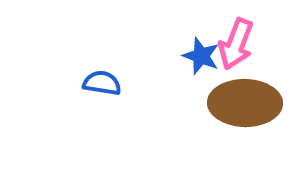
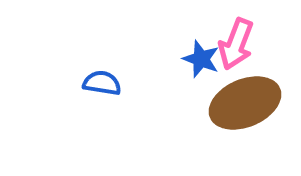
blue star: moved 3 px down
brown ellipse: rotated 24 degrees counterclockwise
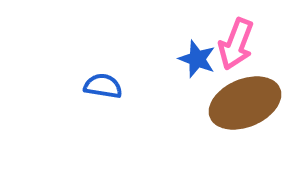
blue star: moved 4 px left
blue semicircle: moved 1 px right, 3 px down
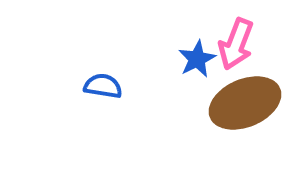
blue star: rotated 24 degrees clockwise
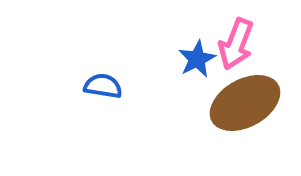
brown ellipse: rotated 6 degrees counterclockwise
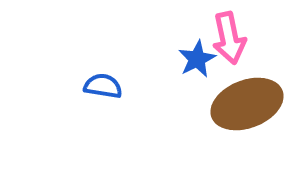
pink arrow: moved 7 px left, 6 px up; rotated 33 degrees counterclockwise
brown ellipse: moved 2 px right, 1 px down; rotated 8 degrees clockwise
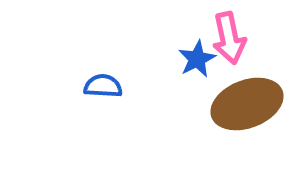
blue semicircle: rotated 6 degrees counterclockwise
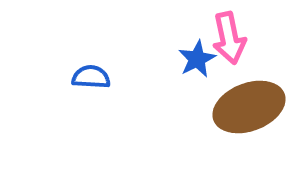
blue semicircle: moved 12 px left, 9 px up
brown ellipse: moved 2 px right, 3 px down
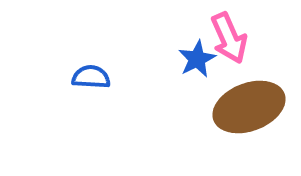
pink arrow: rotated 12 degrees counterclockwise
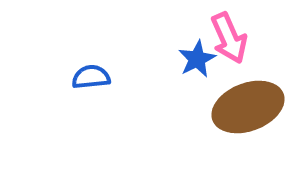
blue semicircle: rotated 9 degrees counterclockwise
brown ellipse: moved 1 px left
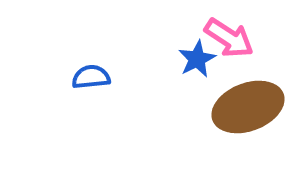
pink arrow: rotated 33 degrees counterclockwise
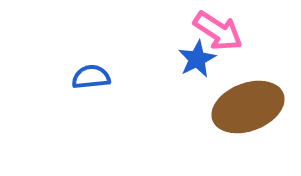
pink arrow: moved 11 px left, 7 px up
